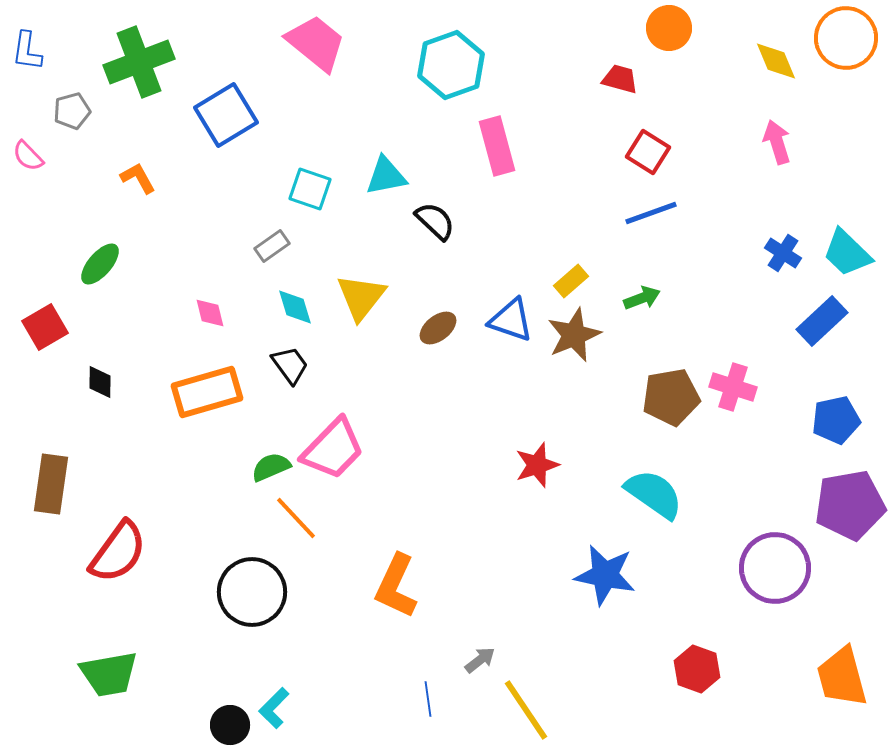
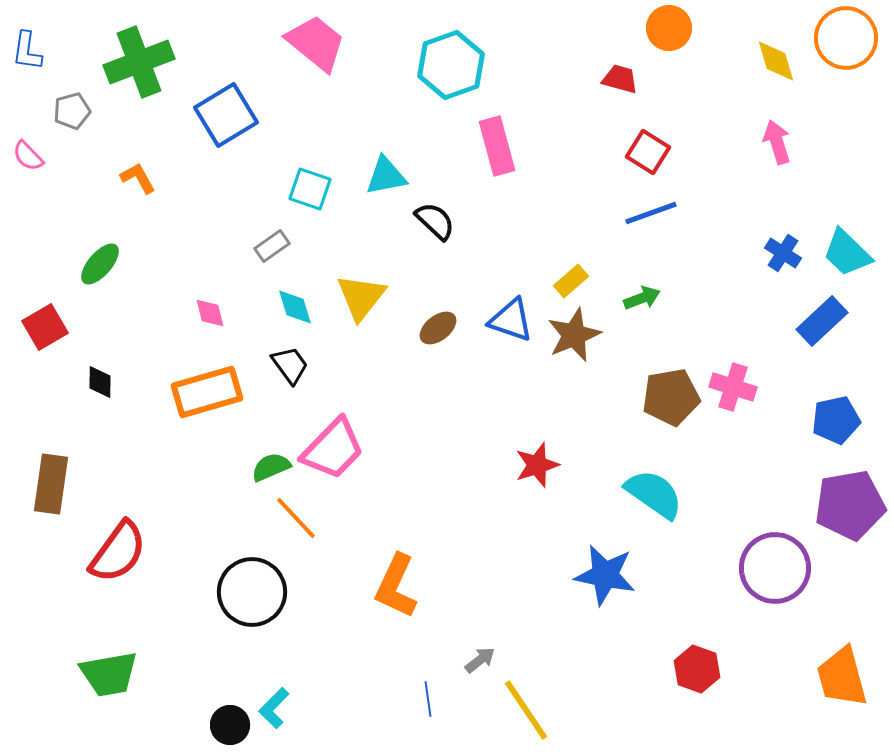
yellow diamond at (776, 61): rotated 6 degrees clockwise
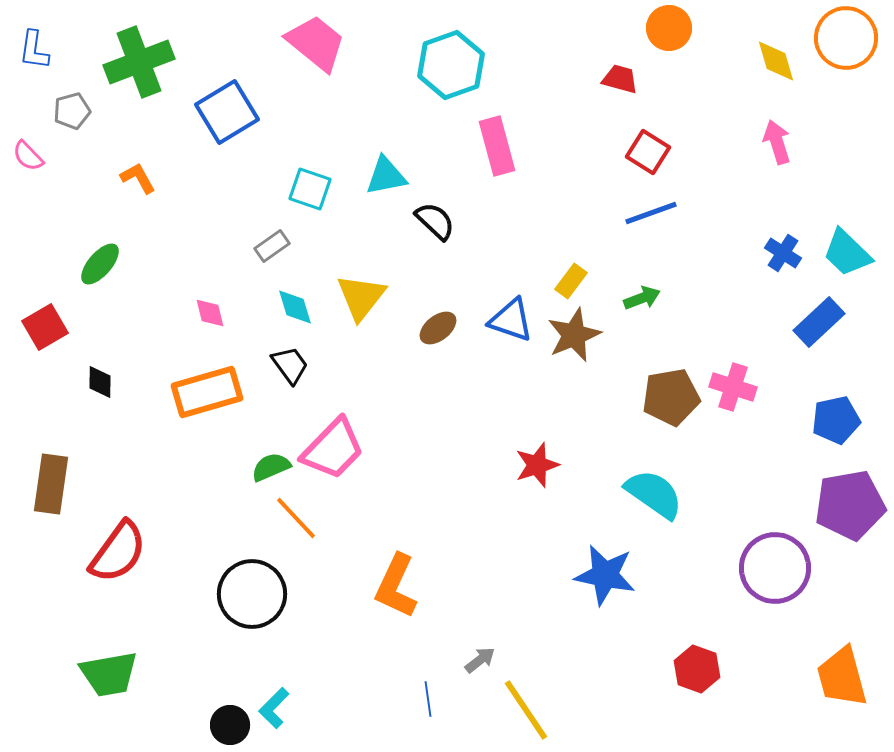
blue L-shape at (27, 51): moved 7 px right, 1 px up
blue square at (226, 115): moved 1 px right, 3 px up
yellow rectangle at (571, 281): rotated 12 degrees counterclockwise
blue rectangle at (822, 321): moved 3 px left, 1 px down
black circle at (252, 592): moved 2 px down
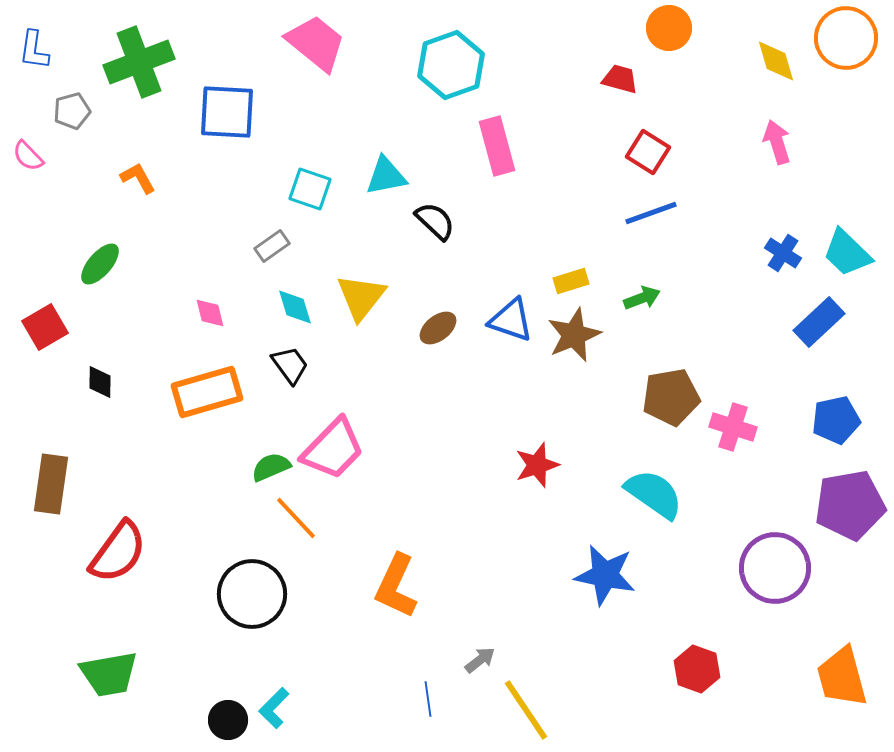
blue square at (227, 112): rotated 34 degrees clockwise
yellow rectangle at (571, 281): rotated 36 degrees clockwise
pink cross at (733, 387): moved 40 px down
black circle at (230, 725): moved 2 px left, 5 px up
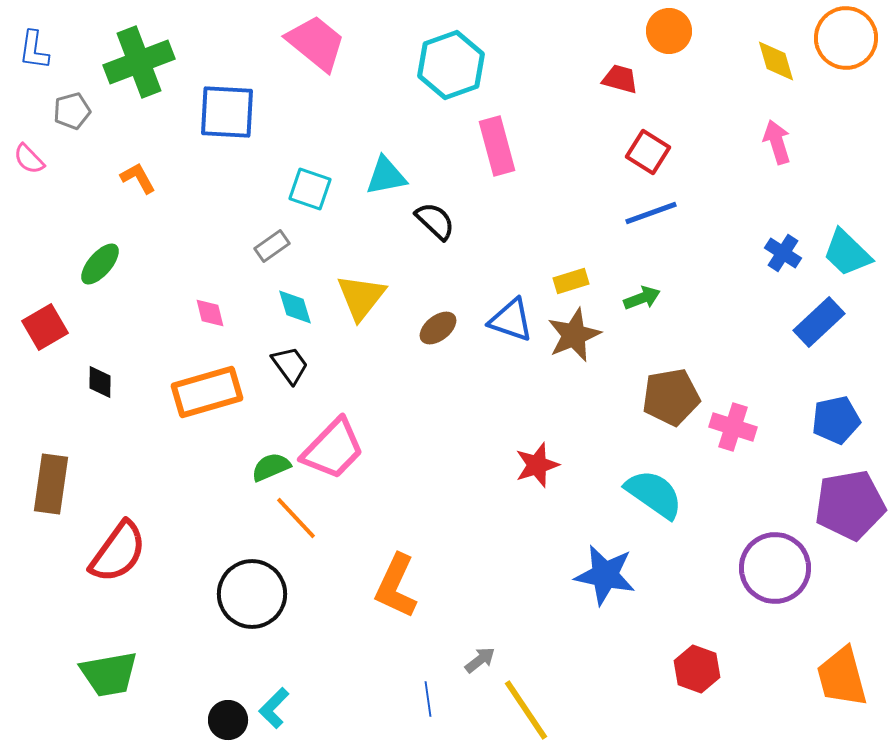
orange circle at (669, 28): moved 3 px down
pink semicircle at (28, 156): moved 1 px right, 3 px down
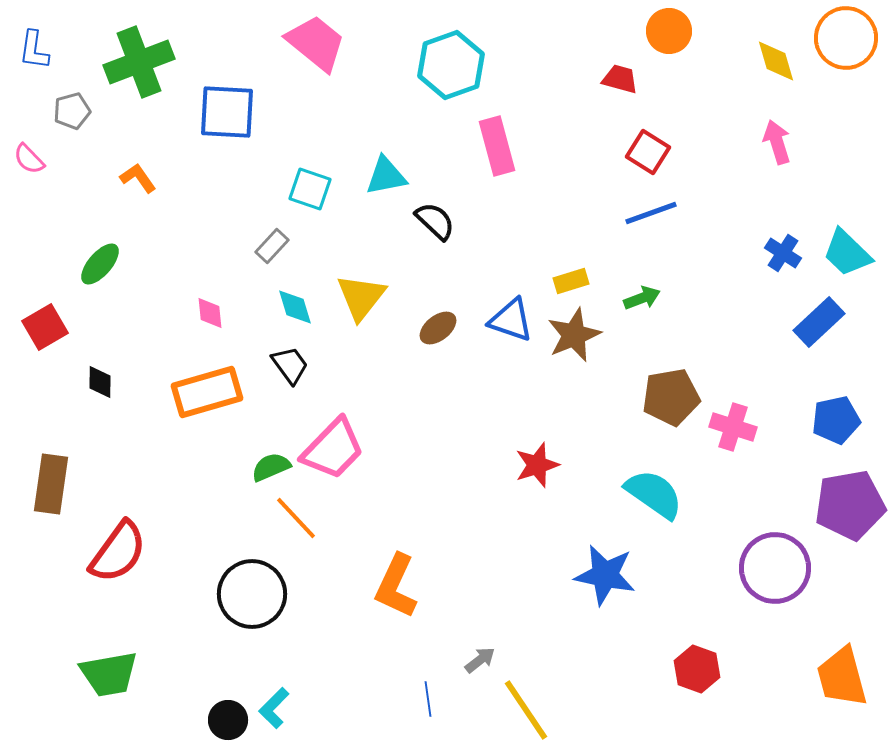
orange L-shape at (138, 178): rotated 6 degrees counterclockwise
gray rectangle at (272, 246): rotated 12 degrees counterclockwise
pink diamond at (210, 313): rotated 8 degrees clockwise
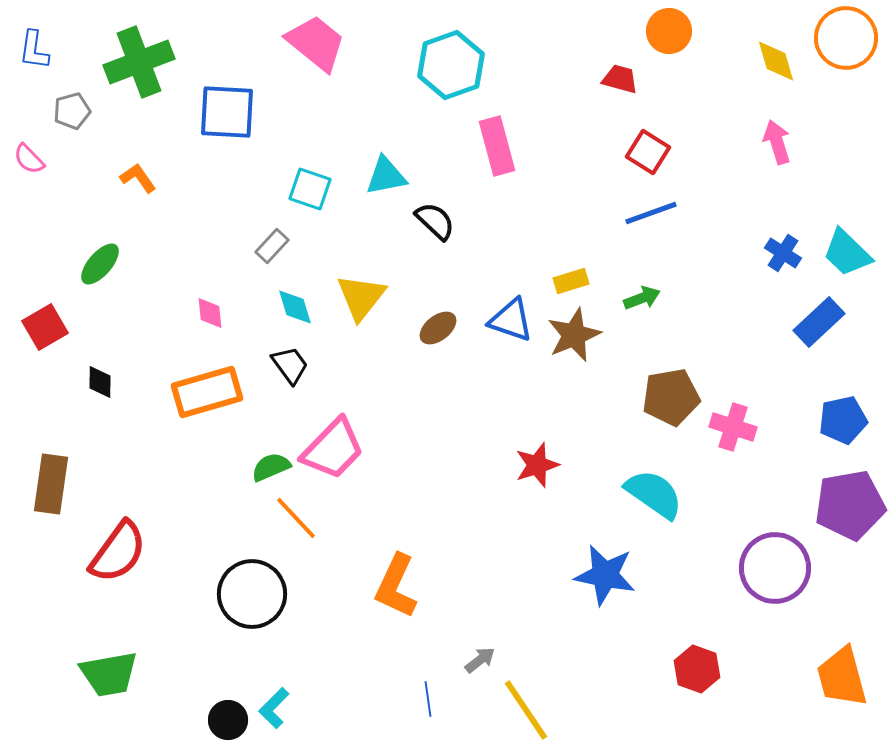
blue pentagon at (836, 420): moved 7 px right
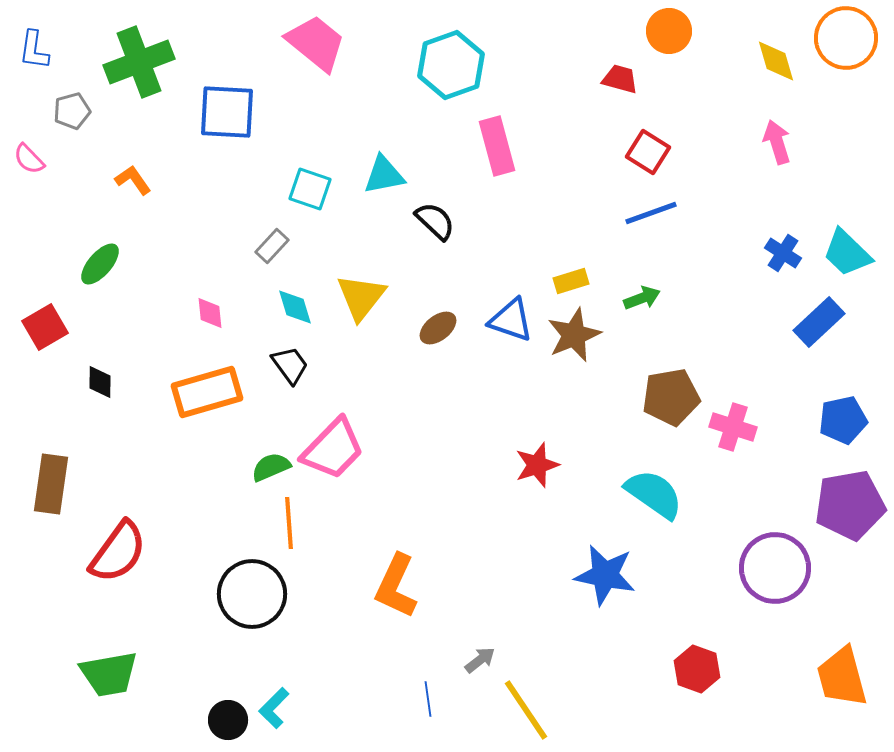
cyan triangle at (386, 176): moved 2 px left, 1 px up
orange L-shape at (138, 178): moved 5 px left, 2 px down
orange line at (296, 518): moved 7 px left, 5 px down; rotated 39 degrees clockwise
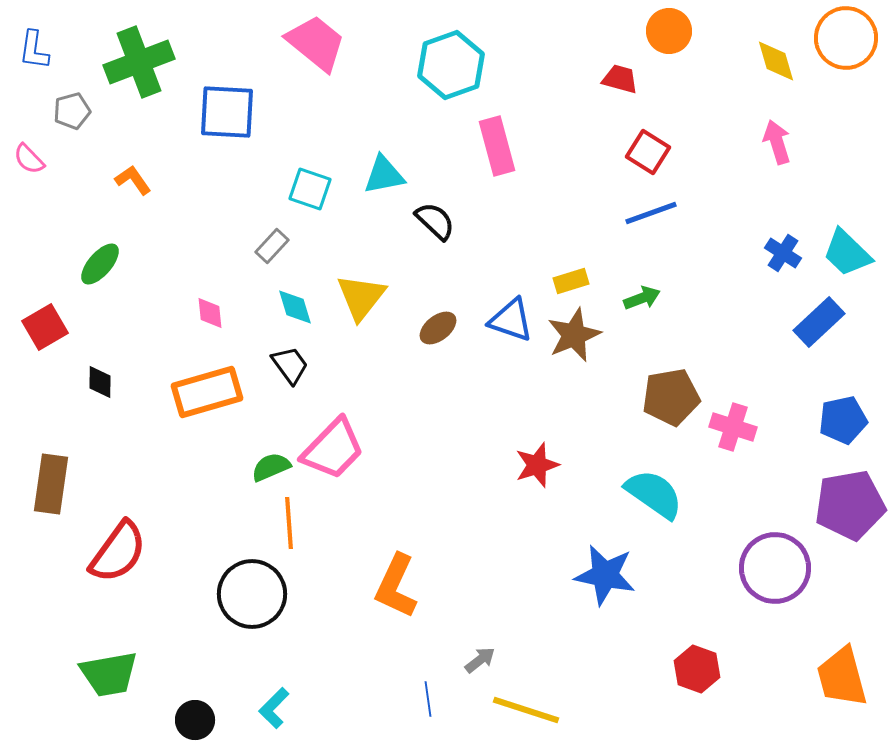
yellow line at (526, 710): rotated 38 degrees counterclockwise
black circle at (228, 720): moved 33 px left
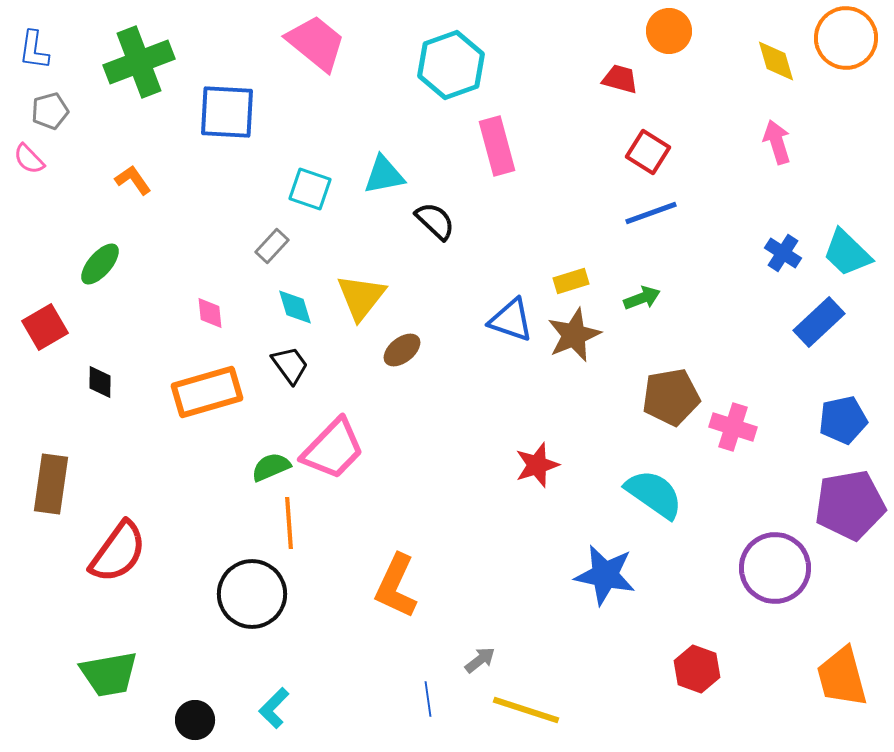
gray pentagon at (72, 111): moved 22 px left
brown ellipse at (438, 328): moved 36 px left, 22 px down
